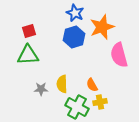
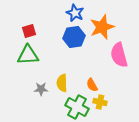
blue hexagon: rotated 10 degrees clockwise
yellow semicircle: moved 1 px up
yellow cross: rotated 24 degrees clockwise
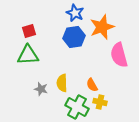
gray star: rotated 16 degrees clockwise
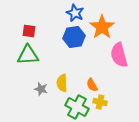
orange star: rotated 15 degrees counterclockwise
red square: rotated 24 degrees clockwise
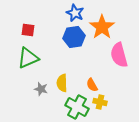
red square: moved 1 px left, 1 px up
green triangle: moved 3 px down; rotated 20 degrees counterclockwise
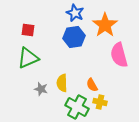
orange star: moved 3 px right, 2 px up
